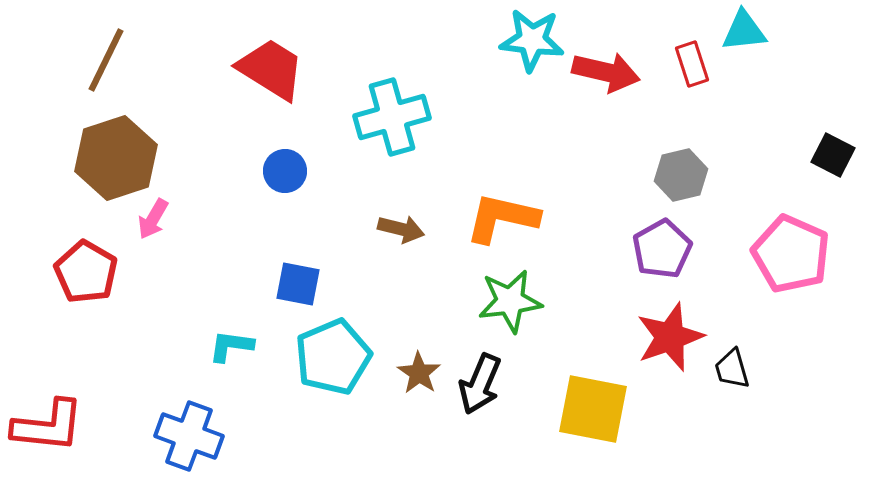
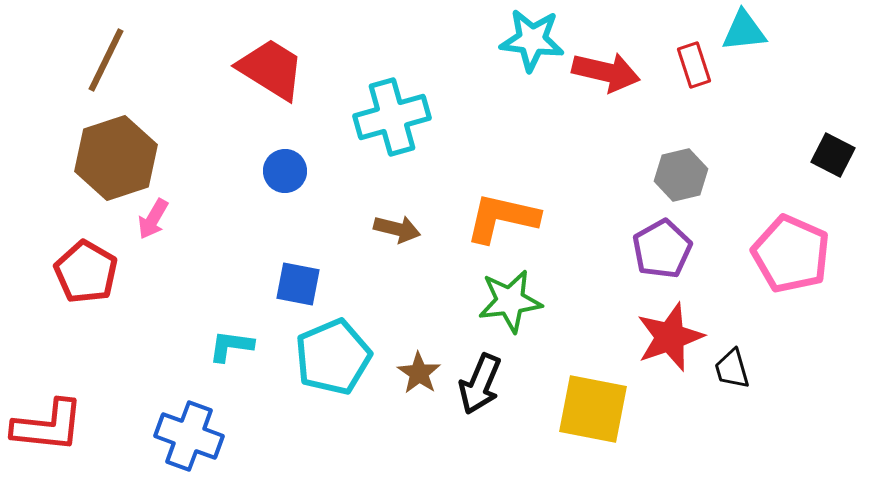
red rectangle: moved 2 px right, 1 px down
brown arrow: moved 4 px left
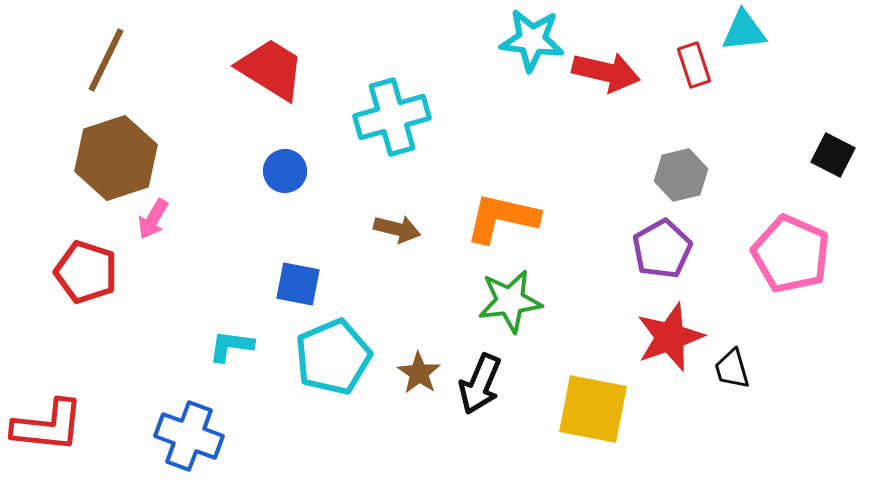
red pentagon: rotated 12 degrees counterclockwise
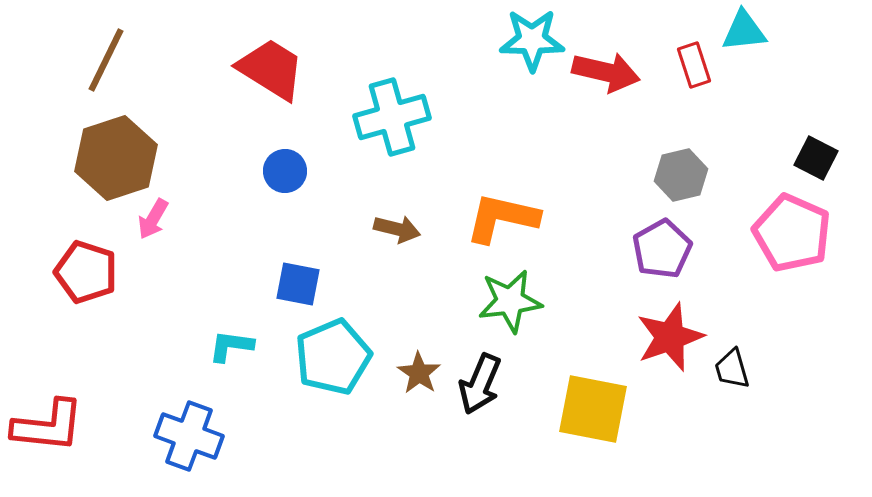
cyan star: rotated 6 degrees counterclockwise
black square: moved 17 px left, 3 px down
pink pentagon: moved 1 px right, 21 px up
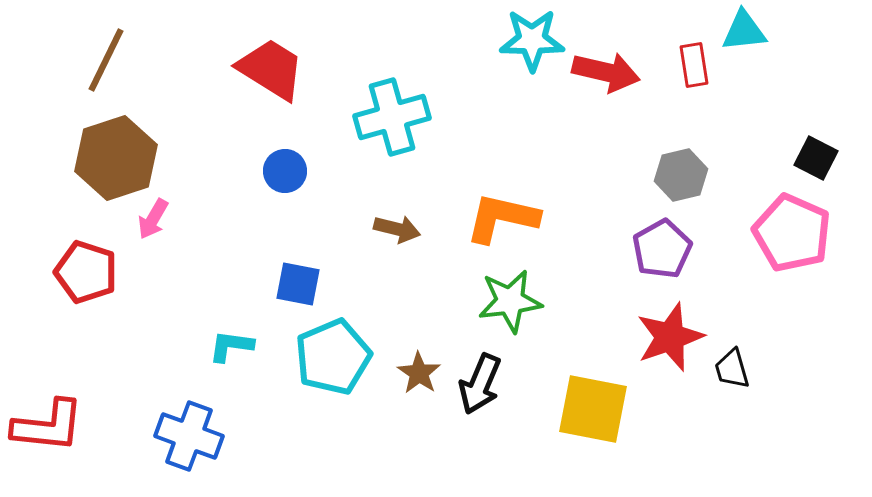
red rectangle: rotated 9 degrees clockwise
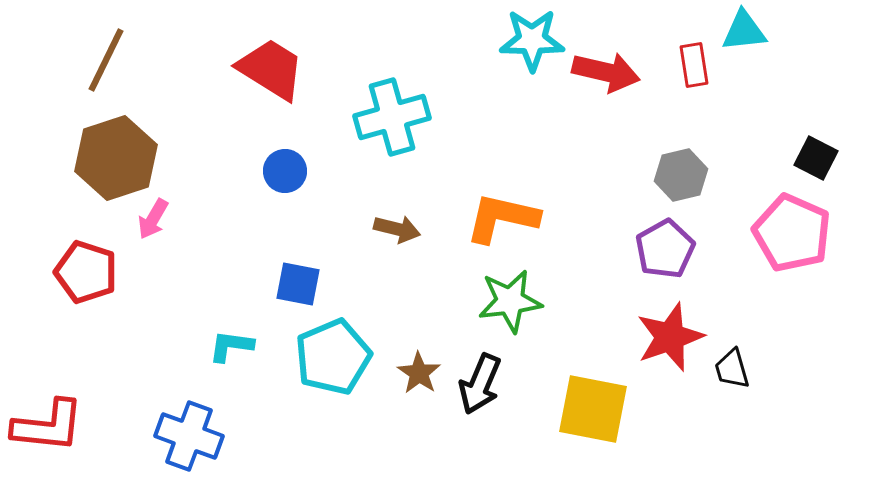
purple pentagon: moved 3 px right
